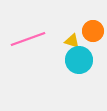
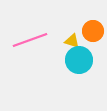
pink line: moved 2 px right, 1 px down
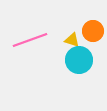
yellow triangle: moved 1 px up
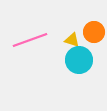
orange circle: moved 1 px right, 1 px down
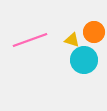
cyan circle: moved 5 px right
